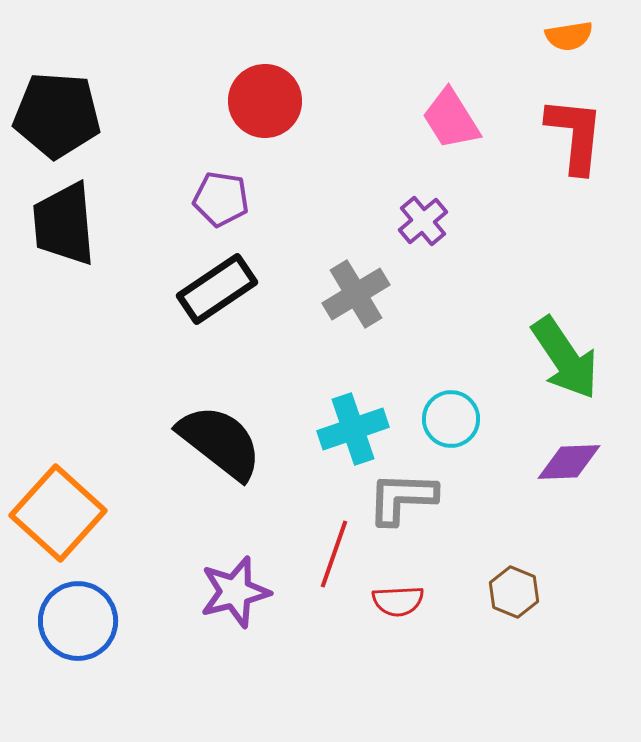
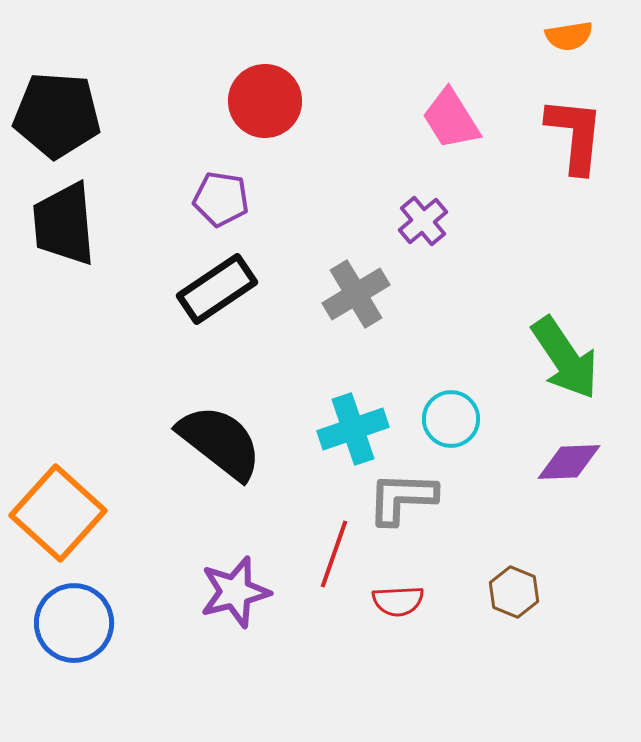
blue circle: moved 4 px left, 2 px down
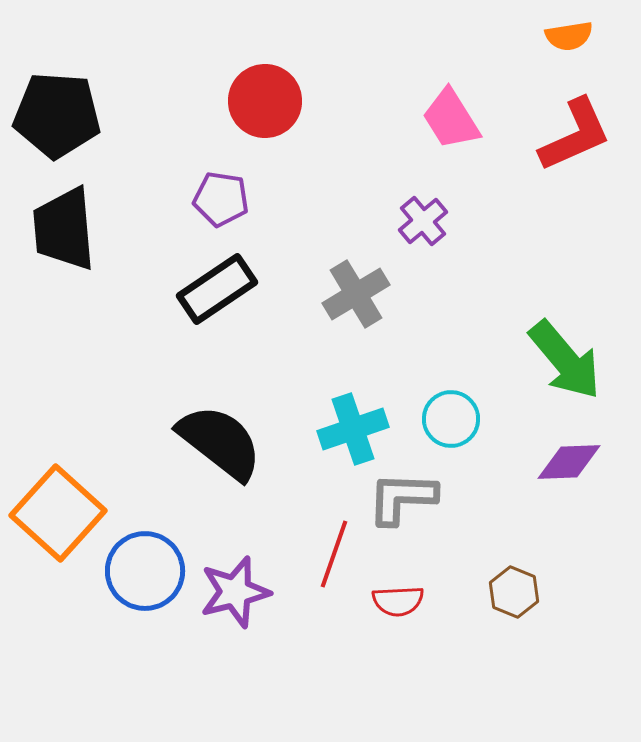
red L-shape: rotated 60 degrees clockwise
black trapezoid: moved 5 px down
green arrow: moved 2 px down; rotated 6 degrees counterclockwise
blue circle: moved 71 px right, 52 px up
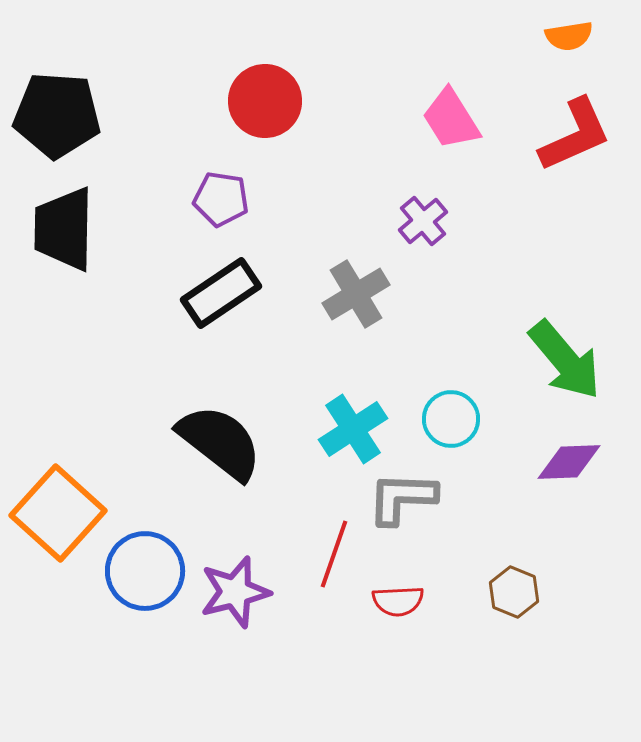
black trapezoid: rotated 6 degrees clockwise
black rectangle: moved 4 px right, 4 px down
cyan cross: rotated 14 degrees counterclockwise
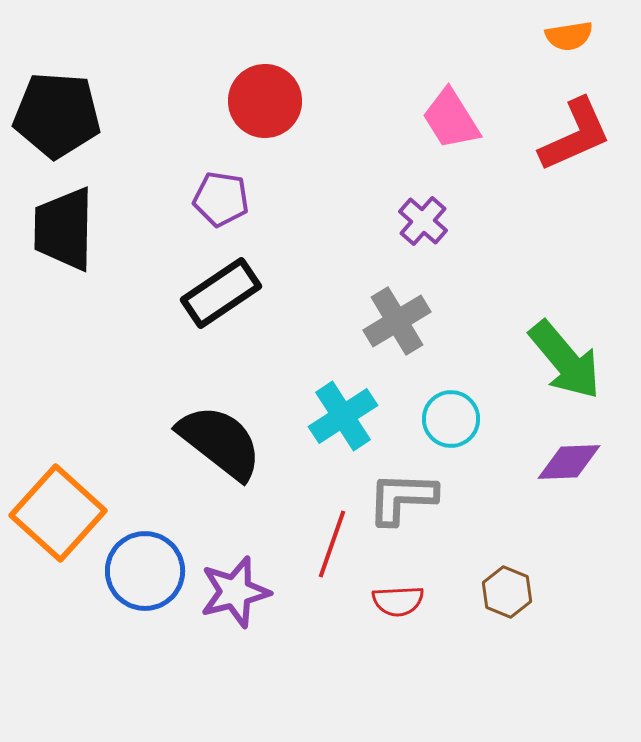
purple cross: rotated 9 degrees counterclockwise
gray cross: moved 41 px right, 27 px down
cyan cross: moved 10 px left, 13 px up
red line: moved 2 px left, 10 px up
brown hexagon: moved 7 px left
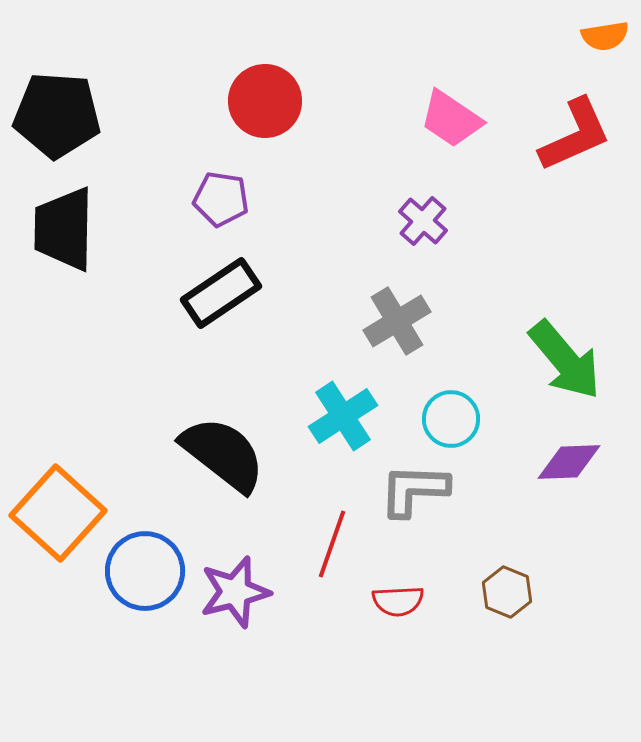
orange semicircle: moved 36 px right
pink trapezoid: rotated 24 degrees counterclockwise
black semicircle: moved 3 px right, 12 px down
gray L-shape: moved 12 px right, 8 px up
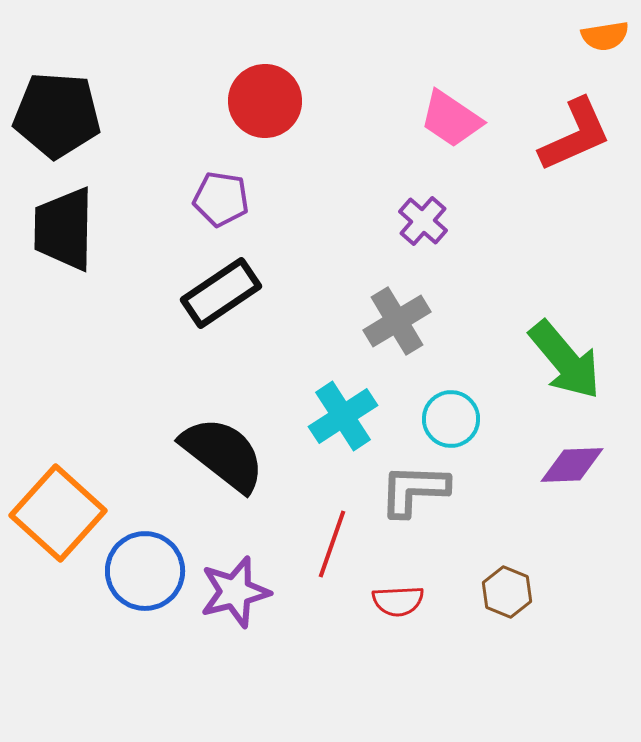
purple diamond: moved 3 px right, 3 px down
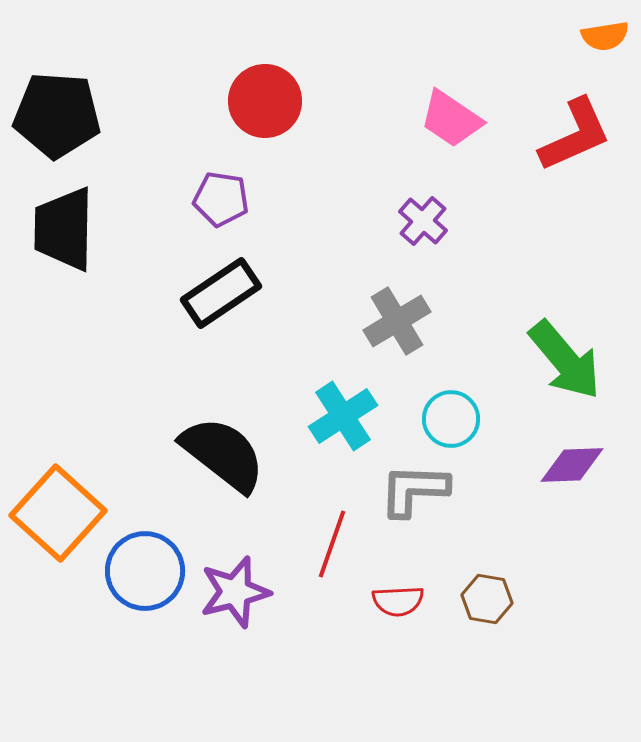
brown hexagon: moved 20 px left, 7 px down; rotated 12 degrees counterclockwise
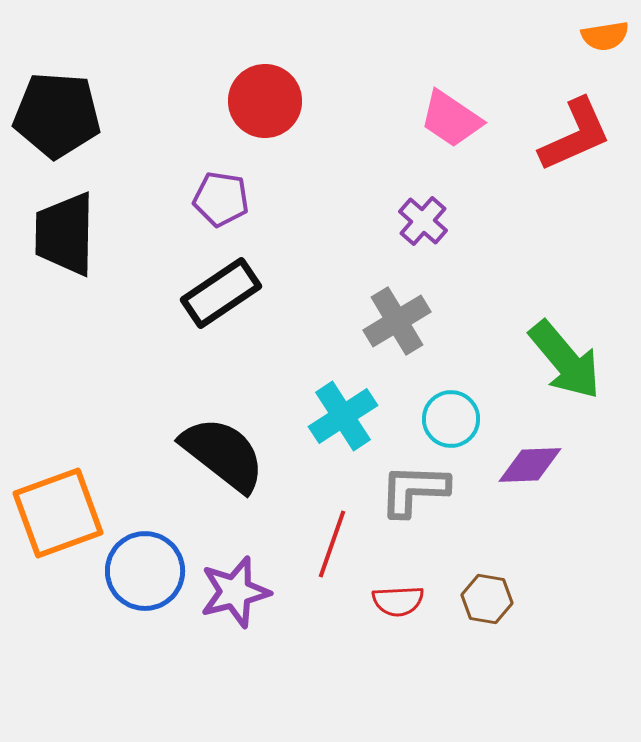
black trapezoid: moved 1 px right, 5 px down
purple diamond: moved 42 px left
orange square: rotated 28 degrees clockwise
